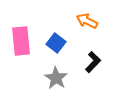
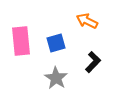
blue square: rotated 36 degrees clockwise
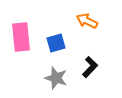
pink rectangle: moved 4 px up
black L-shape: moved 3 px left, 5 px down
gray star: rotated 15 degrees counterclockwise
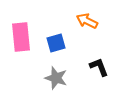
black L-shape: moved 9 px right; rotated 65 degrees counterclockwise
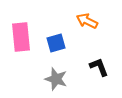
gray star: moved 1 px down
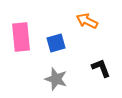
black L-shape: moved 2 px right, 1 px down
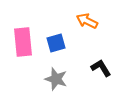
pink rectangle: moved 2 px right, 5 px down
black L-shape: rotated 10 degrees counterclockwise
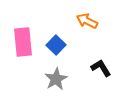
blue square: moved 2 px down; rotated 30 degrees counterclockwise
gray star: rotated 25 degrees clockwise
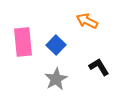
black L-shape: moved 2 px left, 1 px up
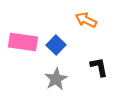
orange arrow: moved 1 px left, 1 px up
pink rectangle: rotated 76 degrees counterclockwise
black L-shape: rotated 20 degrees clockwise
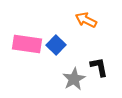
pink rectangle: moved 4 px right, 2 px down
gray star: moved 18 px right
